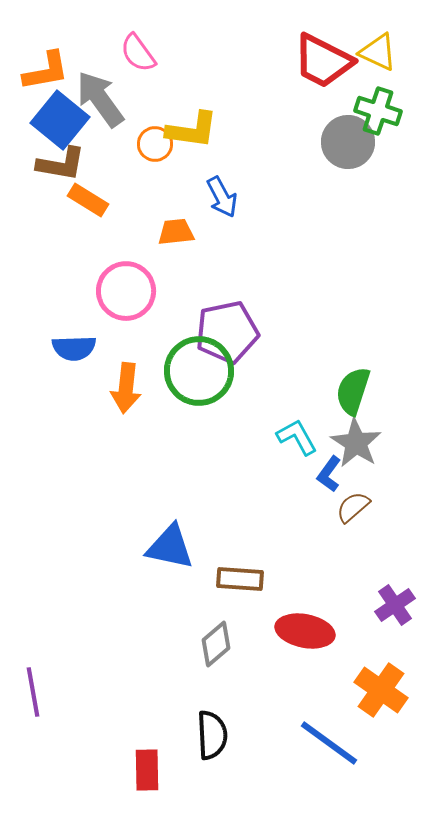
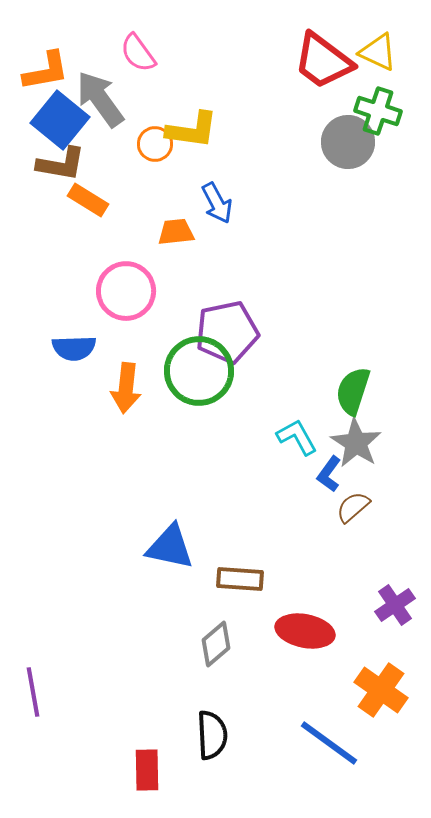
red trapezoid: rotated 10 degrees clockwise
blue arrow: moved 5 px left, 6 px down
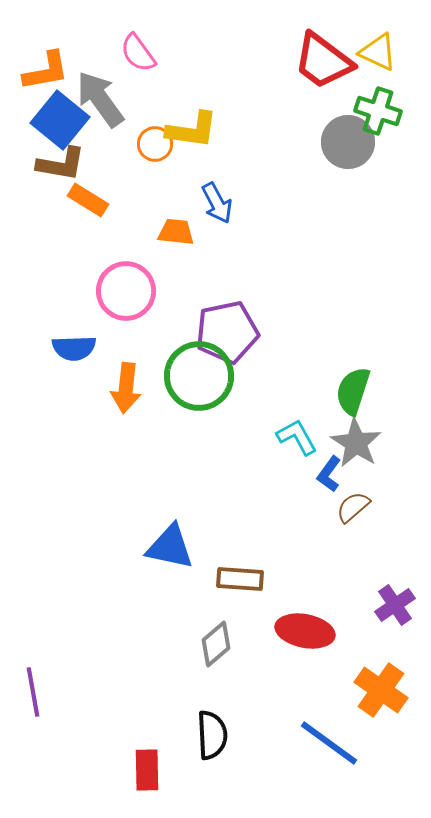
orange trapezoid: rotated 12 degrees clockwise
green circle: moved 5 px down
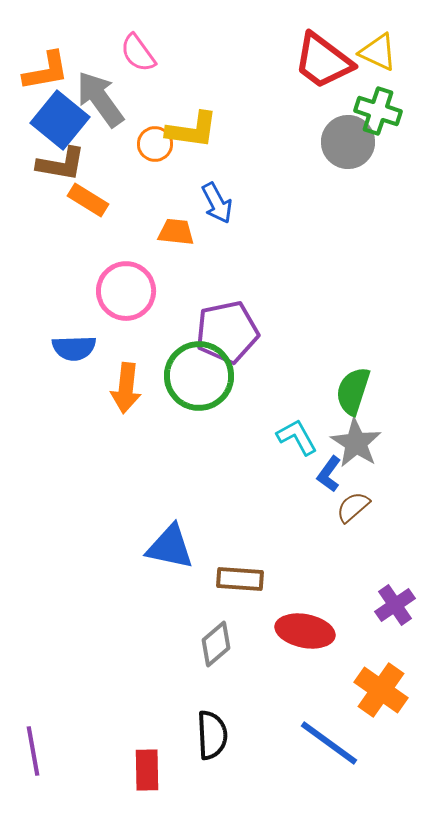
purple line: moved 59 px down
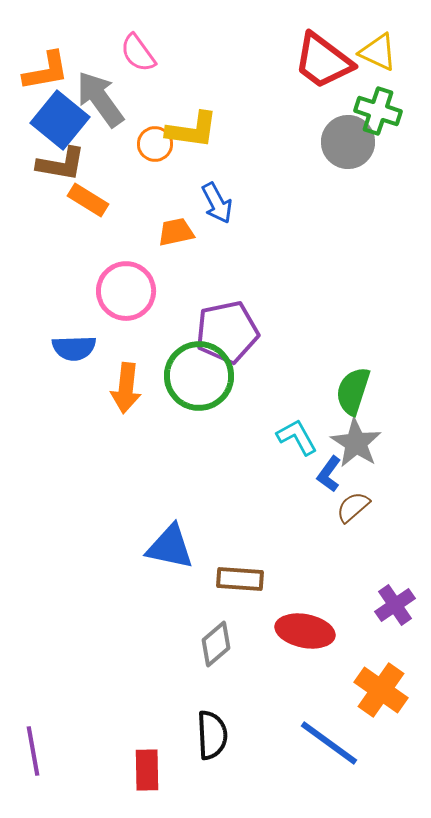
orange trapezoid: rotated 18 degrees counterclockwise
